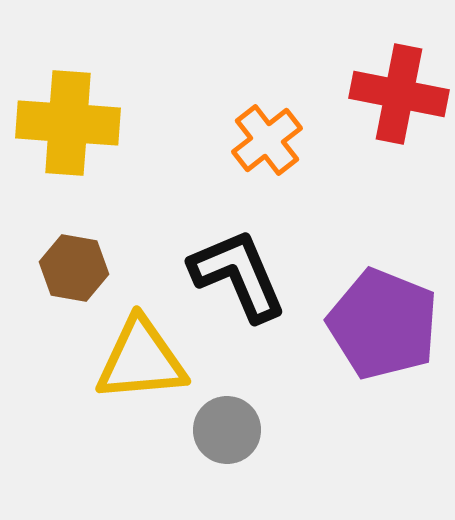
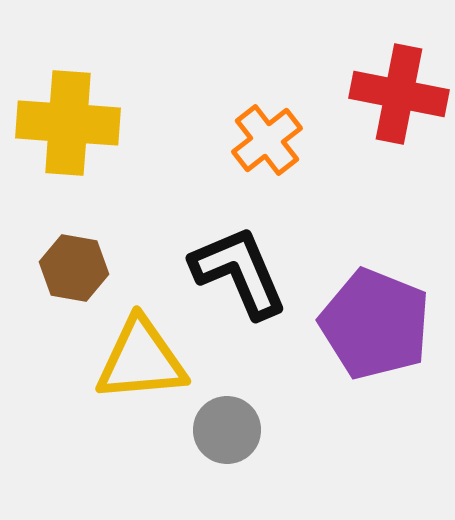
black L-shape: moved 1 px right, 3 px up
purple pentagon: moved 8 px left
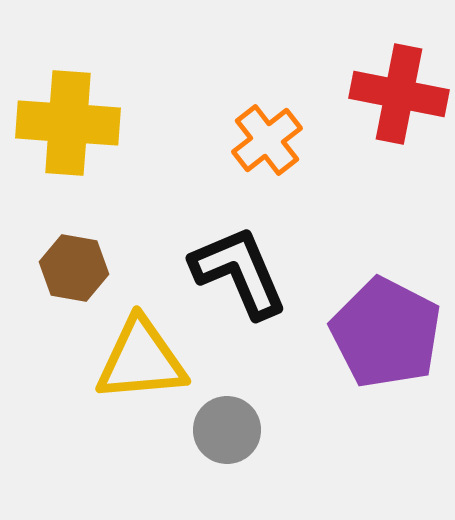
purple pentagon: moved 11 px right, 9 px down; rotated 5 degrees clockwise
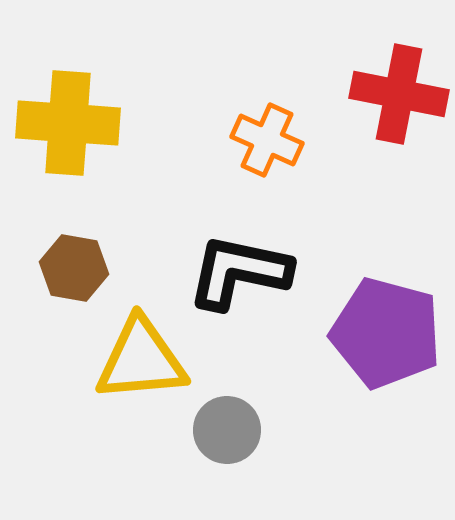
orange cross: rotated 28 degrees counterclockwise
black L-shape: rotated 55 degrees counterclockwise
purple pentagon: rotated 12 degrees counterclockwise
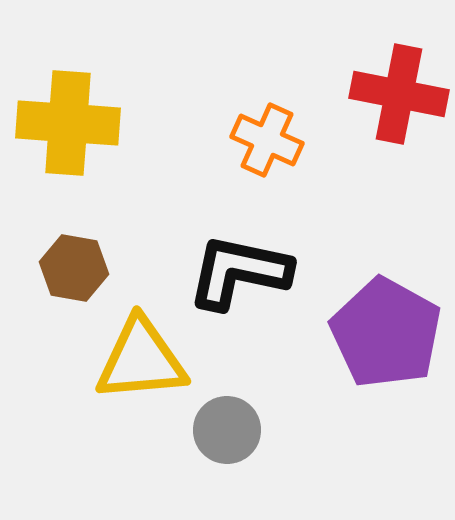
purple pentagon: rotated 14 degrees clockwise
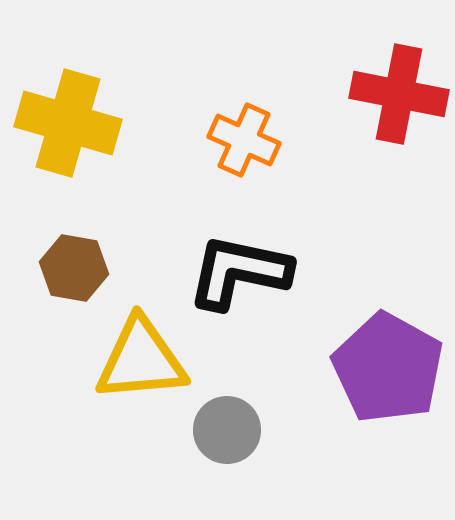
yellow cross: rotated 12 degrees clockwise
orange cross: moved 23 px left
purple pentagon: moved 2 px right, 35 px down
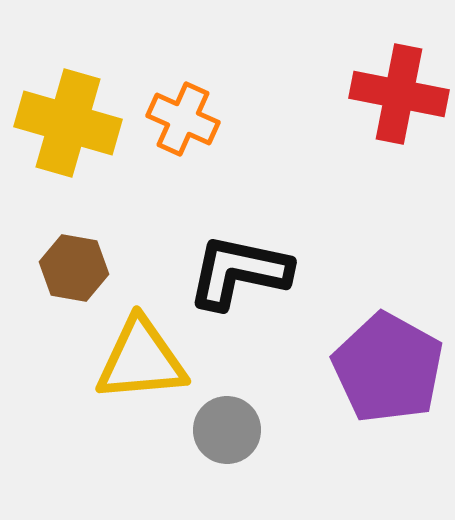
orange cross: moved 61 px left, 21 px up
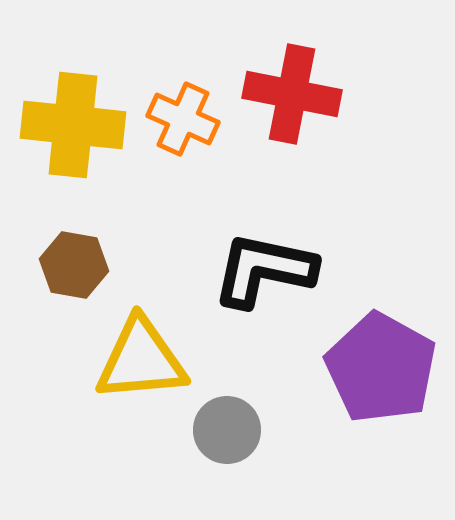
red cross: moved 107 px left
yellow cross: moved 5 px right, 2 px down; rotated 10 degrees counterclockwise
brown hexagon: moved 3 px up
black L-shape: moved 25 px right, 2 px up
purple pentagon: moved 7 px left
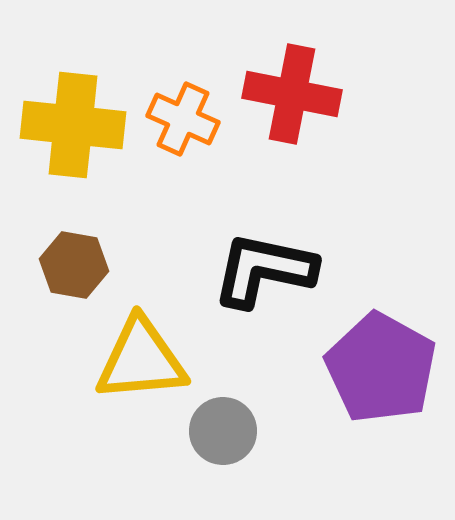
gray circle: moved 4 px left, 1 px down
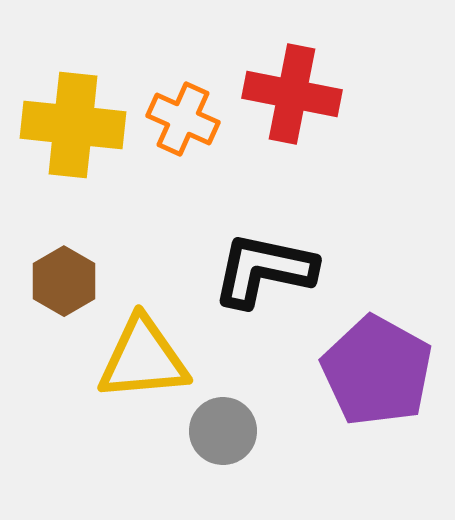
brown hexagon: moved 10 px left, 16 px down; rotated 20 degrees clockwise
yellow triangle: moved 2 px right, 1 px up
purple pentagon: moved 4 px left, 3 px down
